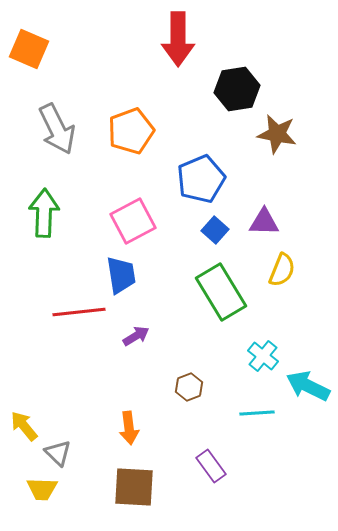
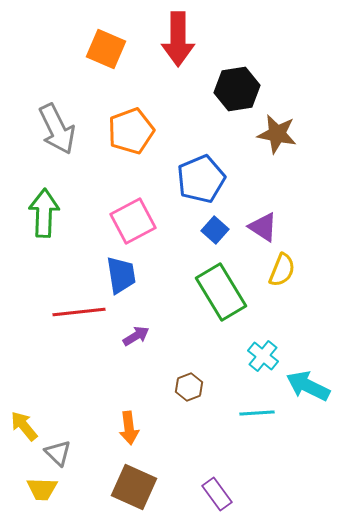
orange square: moved 77 px right
purple triangle: moved 1 px left, 5 px down; rotated 32 degrees clockwise
purple rectangle: moved 6 px right, 28 px down
brown square: rotated 21 degrees clockwise
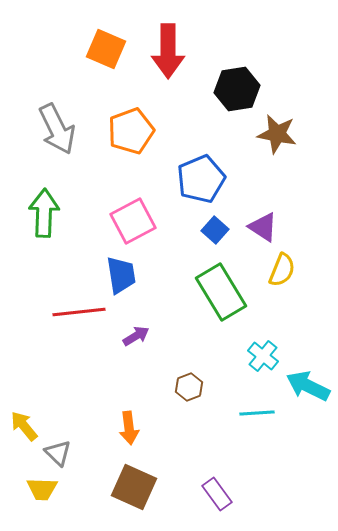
red arrow: moved 10 px left, 12 px down
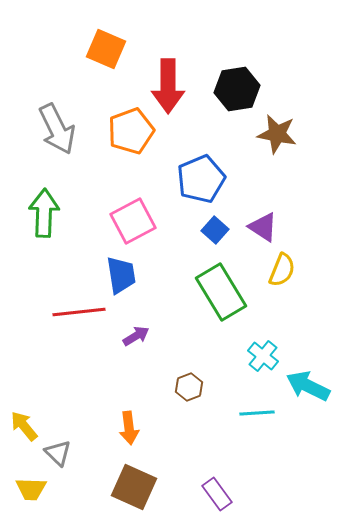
red arrow: moved 35 px down
yellow trapezoid: moved 11 px left
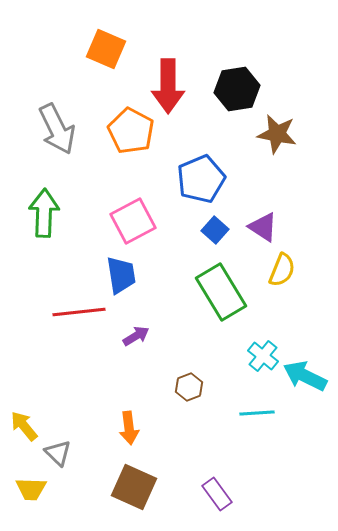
orange pentagon: rotated 24 degrees counterclockwise
cyan arrow: moved 3 px left, 10 px up
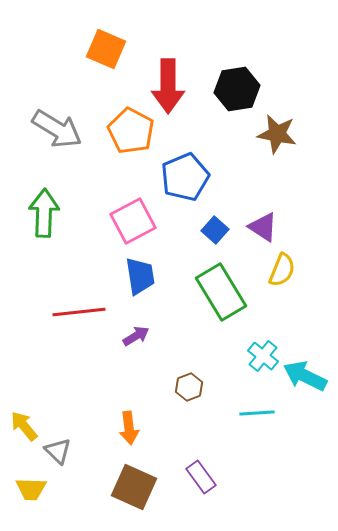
gray arrow: rotated 33 degrees counterclockwise
blue pentagon: moved 16 px left, 2 px up
blue trapezoid: moved 19 px right, 1 px down
gray triangle: moved 2 px up
purple rectangle: moved 16 px left, 17 px up
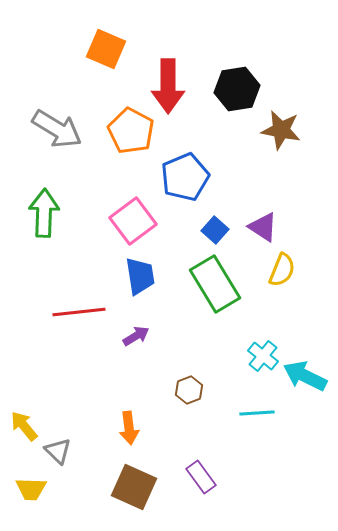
brown star: moved 4 px right, 4 px up
pink square: rotated 9 degrees counterclockwise
green rectangle: moved 6 px left, 8 px up
brown hexagon: moved 3 px down
